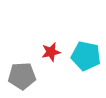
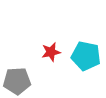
gray pentagon: moved 5 px left, 5 px down
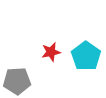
cyan pentagon: rotated 24 degrees clockwise
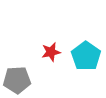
gray pentagon: moved 1 px up
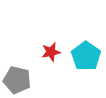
gray pentagon: rotated 16 degrees clockwise
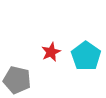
red star: rotated 12 degrees counterclockwise
